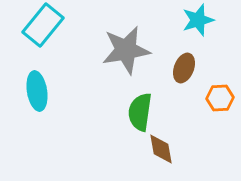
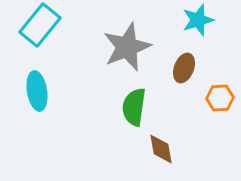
cyan rectangle: moved 3 px left
gray star: moved 1 px right, 3 px up; rotated 12 degrees counterclockwise
green semicircle: moved 6 px left, 5 px up
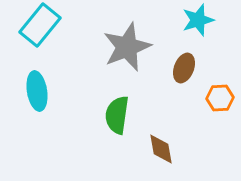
green semicircle: moved 17 px left, 8 px down
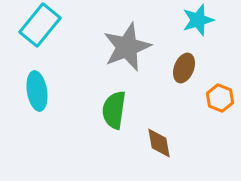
orange hexagon: rotated 24 degrees clockwise
green semicircle: moved 3 px left, 5 px up
brown diamond: moved 2 px left, 6 px up
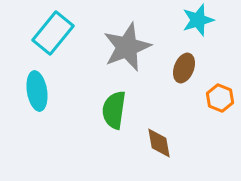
cyan rectangle: moved 13 px right, 8 px down
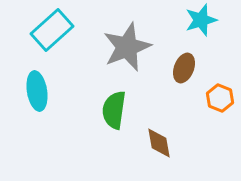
cyan star: moved 3 px right
cyan rectangle: moved 1 px left, 3 px up; rotated 9 degrees clockwise
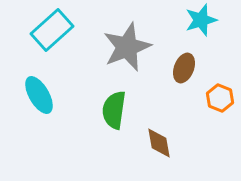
cyan ellipse: moved 2 px right, 4 px down; rotated 21 degrees counterclockwise
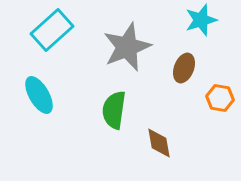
orange hexagon: rotated 12 degrees counterclockwise
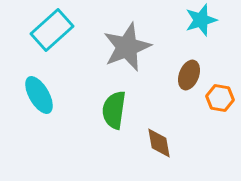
brown ellipse: moved 5 px right, 7 px down
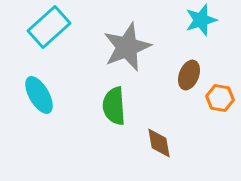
cyan rectangle: moved 3 px left, 3 px up
green semicircle: moved 4 px up; rotated 12 degrees counterclockwise
